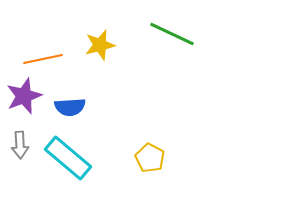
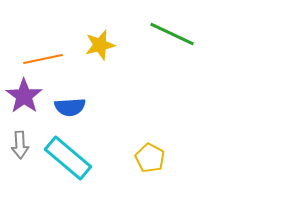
purple star: rotated 15 degrees counterclockwise
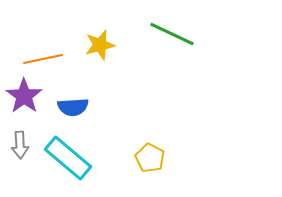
blue semicircle: moved 3 px right
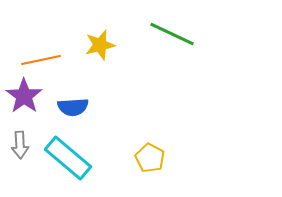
orange line: moved 2 px left, 1 px down
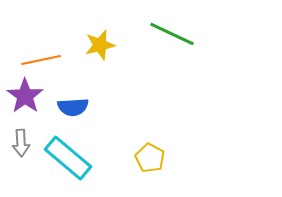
purple star: moved 1 px right
gray arrow: moved 1 px right, 2 px up
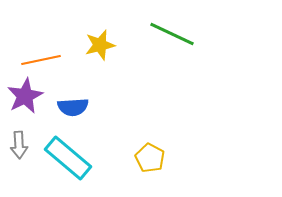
purple star: rotated 9 degrees clockwise
gray arrow: moved 2 px left, 2 px down
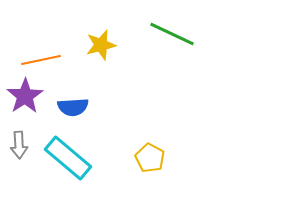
yellow star: moved 1 px right
purple star: rotated 6 degrees counterclockwise
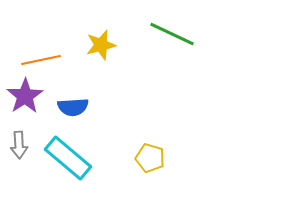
yellow pentagon: rotated 12 degrees counterclockwise
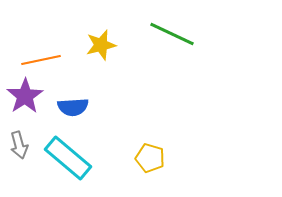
gray arrow: rotated 12 degrees counterclockwise
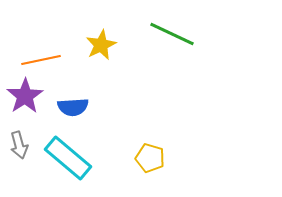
yellow star: rotated 12 degrees counterclockwise
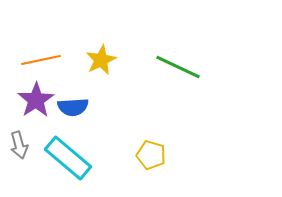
green line: moved 6 px right, 33 px down
yellow star: moved 15 px down
purple star: moved 11 px right, 4 px down
yellow pentagon: moved 1 px right, 3 px up
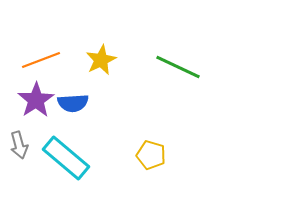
orange line: rotated 9 degrees counterclockwise
blue semicircle: moved 4 px up
cyan rectangle: moved 2 px left
